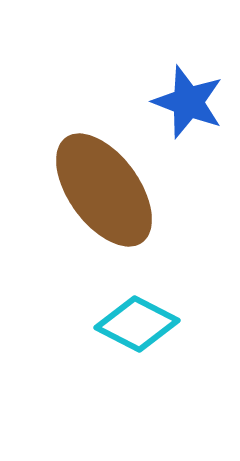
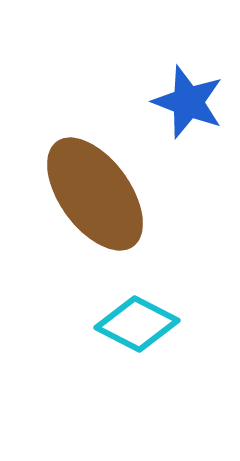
brown ellipse: moved 9 px left, 4 px down
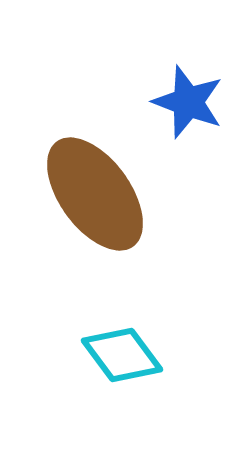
cyan diamond: moved 15 px left, 31 px down; rotated 26 degrees clockwise
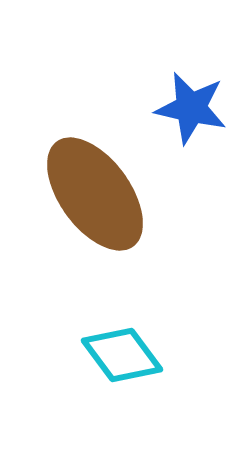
blue star: moved 3 px right, 6 px down; rotated 8 degrees counterclockwise
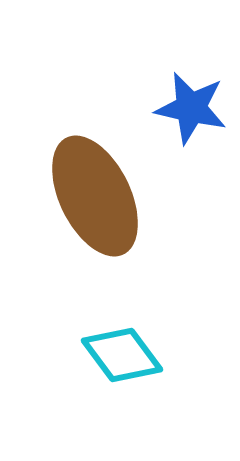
brown ellipse: moved 2 px down; rotated 10 degrees clockwise
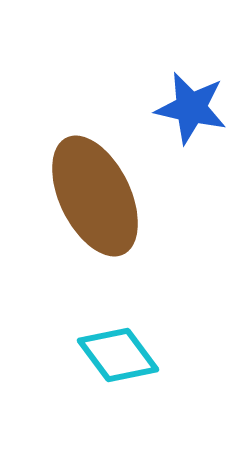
cyan diamond: moved 4 px left
